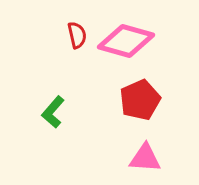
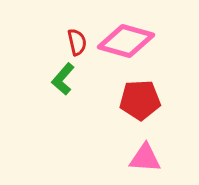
red semicircle: moved 7 px down
red pentagon: rotated 21 degrees clockwise
green L-shape: moved 10 px right, 33 px up
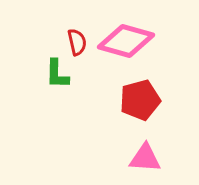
green L-shape: moved 6 px left, 5 px up; rotated 40 degrees counterclockwise
red pentagon: rotated 12 degrees counterclockwise
